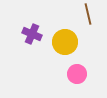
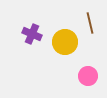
brown line: moved 2 px right, 9 px down
pink circle: moved 11 px right, 2 px down
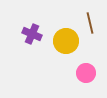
yellow circle: moved 1 px right, 1 px up
pink circle: moved 2 px left, 3 px up
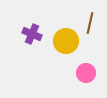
brown line: rotated 25 degrees clockwise
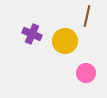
brown line: moved 3 px left, 7 px up
yellow circle: moved 1 px left
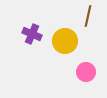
brown line: moved 1 px right
pink circle: moved 1 px up
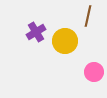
purple cross: moved 4 px right, 2 px up; rotated 36 degrees clockwise
pink circle: moved 8 px right
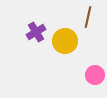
brown line: moved 1 px down
pink circle: moved 1 px right, 3 px down
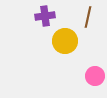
purple cross: moved 9 px right, 16 px up; rotated 24 degrees clockwise
pink circle: moved 1 px down
